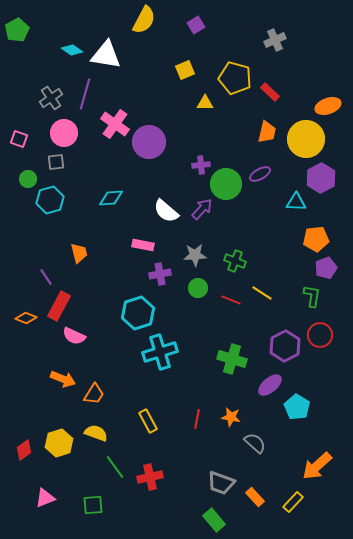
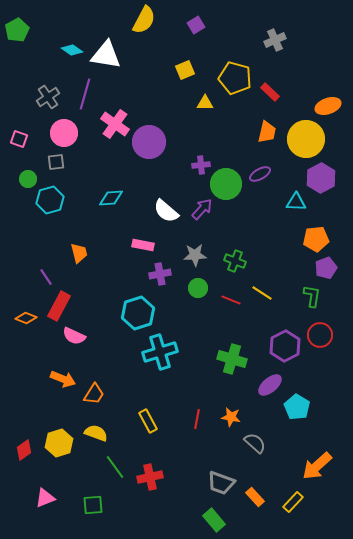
gray cross at (51, 98): moved 3 px left, 1 px up
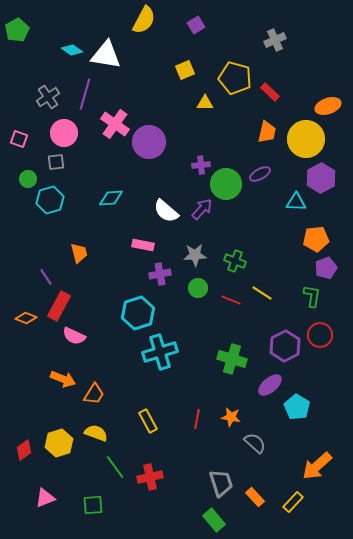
gray trapezoid at (221, 483): rotated 128 degrees counterclockwise
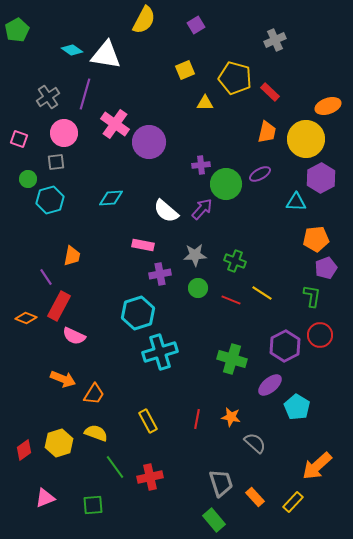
orange trapezoid at (79, 253): moved 7 px left, 3 px down; rotated 25 degrees clockwise
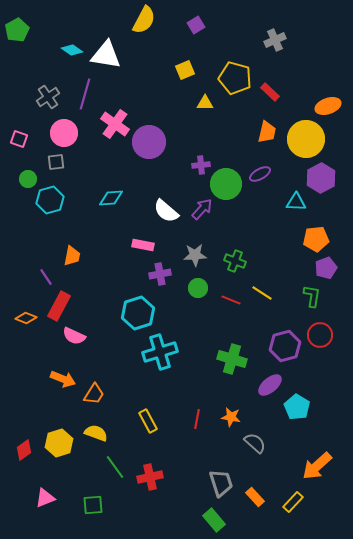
purple hexagon at (285, 346): rotated 12 degrees clockwise
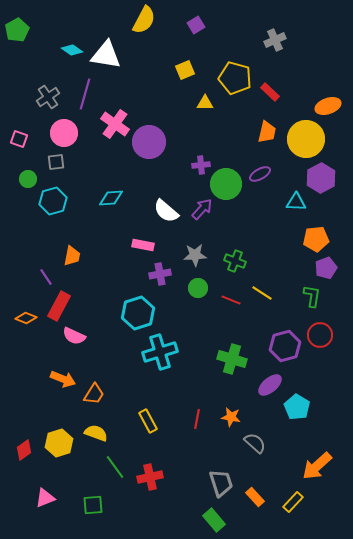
cyan hexagon at (50, 200): moved 3 px right, 1 px down
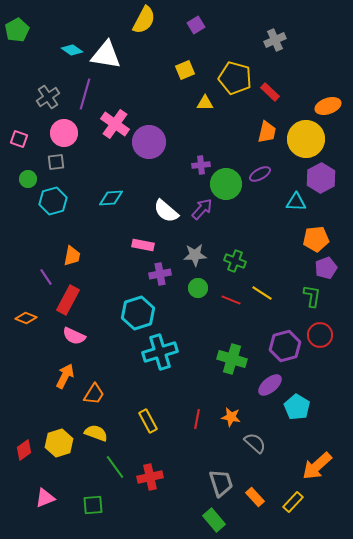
red rectangle at (59, 306): moved 9 px right, 6 px up
orange arrow at (63, 379): moved 2 px right, 3 px up; rotated 85 degrees counterclockwise
